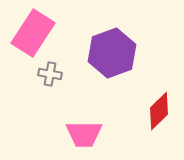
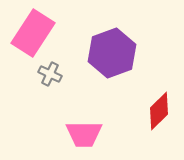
gray cross: rotated 15 degrees clockwise
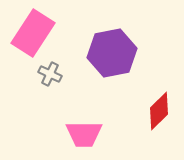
purple hexagon: rotated 9 degrees clockwise
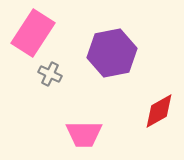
red diamond: rotated 15 degrees clockwise
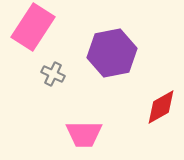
pink rectangle: moved 6 px up
gray cross: moved 3 px right
red diamond: moved 2 px right, 4 px up
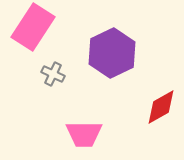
purple hexagon: rotated 15 degrees counterclockwise
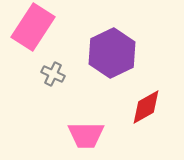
red diamond: moved 15 px left
pink trapezoid: moved 2 px right, 1 px down
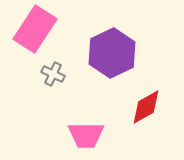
pink rectangle: moved 2 px right, 2 px down
